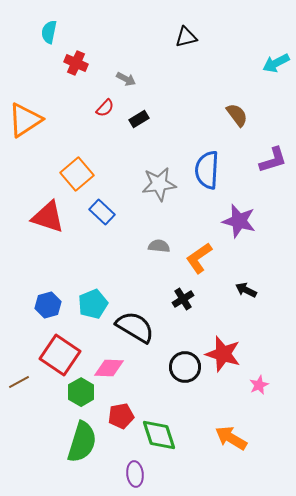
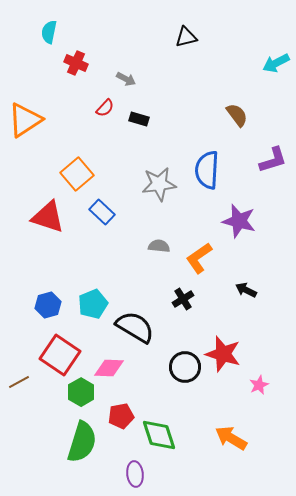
black rectangle: rotated 48 degrees clockwise
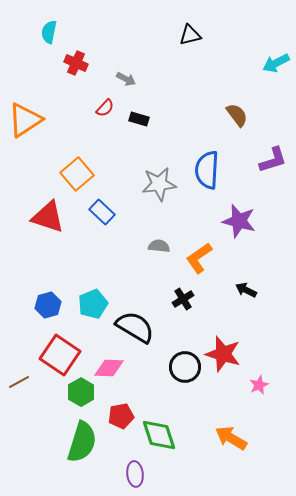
black triangle: moved 4 px right, 2 px up
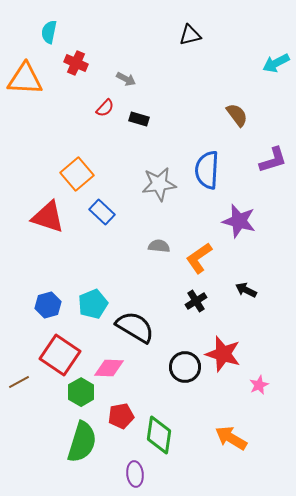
orange triangle: moved 41 px up; rotated 36 degrees clockwise
black cross: moved 13 px right, 2 px down
green diamond: rotated 27 degrees clockwise
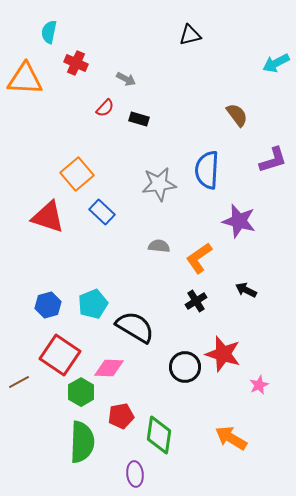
green semicircle: rotated 15 degrees counterclockwise
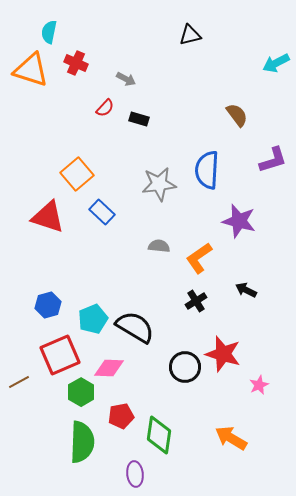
orange triangle: moved 6 px right, 9 px up; rotated 15 degrees clockwise
cyan pentagon: moved 15 px down
red square: rotated 33 degrees clockwise
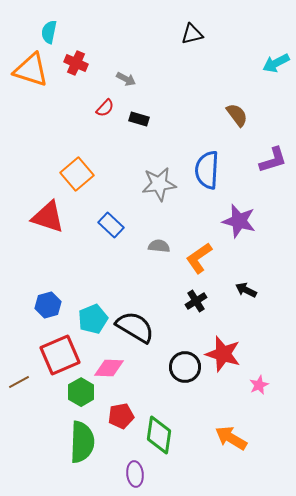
black triangle: moved 2 px right, 1 px up
blue rectangle: moved 9 px right, 13 px down
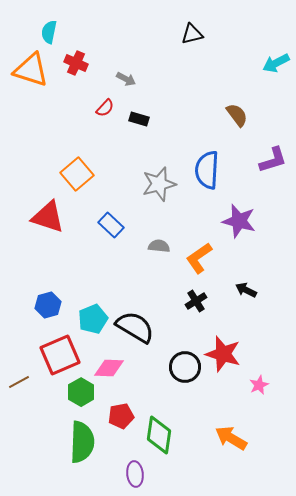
gray star: rotated 8 degrees counterclockwise
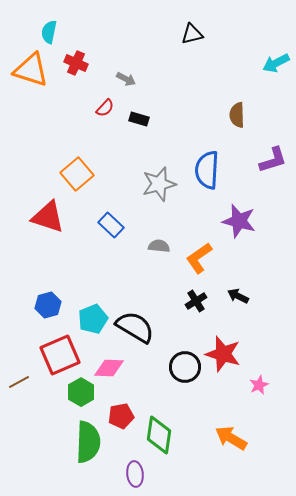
brown semicircle: rotated 145 degrees counterclockwise
black arrow: moved 8 px left, 6 px down
green semicircle: moved 6 px right
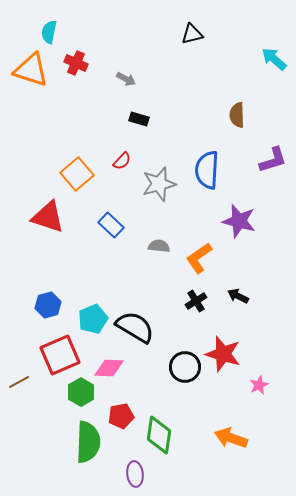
cyan arrow: moved 2 px left, 4 px up; rotated 68 degrees clockwise
red semicircle: moved 17 px right, 53 px down
orange arrow: rotated 12 degrees counterclockwise
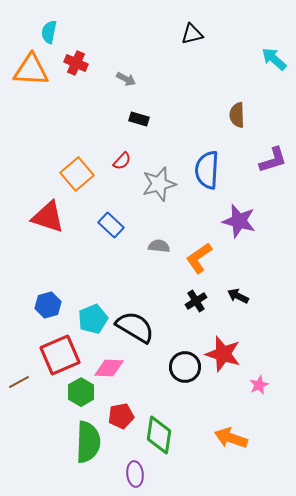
orange triangle: rotated 15 degrees counterclockwise
